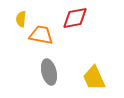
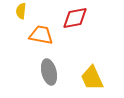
yellow semicircle: moved 8 px up
yellow trapezoid: moved 2 px left
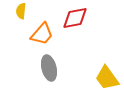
orange trapezoid: moved 1 px right, 1 px up; rotated 120 degrees clockwise
gray ellipse: moved 4 px up
yellow trapezoid: moved 15 px right; rotated 12 degrees counterclockwise
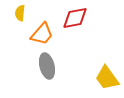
yellow semicircle: moved 1 px left, 2 px down
gray ellipse: moved 2 px left, 2 px up
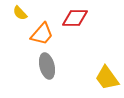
yellow semicircle: rotated 49 degrees counterclockwise
red diamond: rotated 12 degrees clockwise
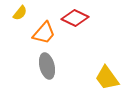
yellow semicircle: rotated 98 degrees counterclockwise
red diamond: rotated 24 degrees clockwise
orange trapezoid: moved 2 px right, 1 px up
